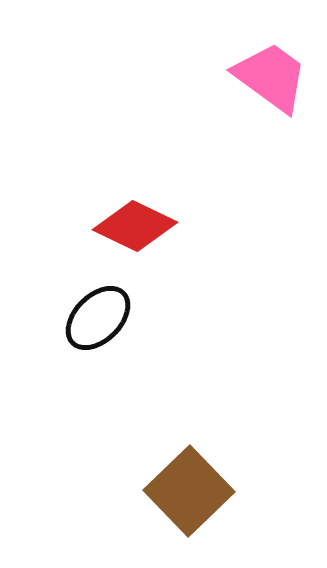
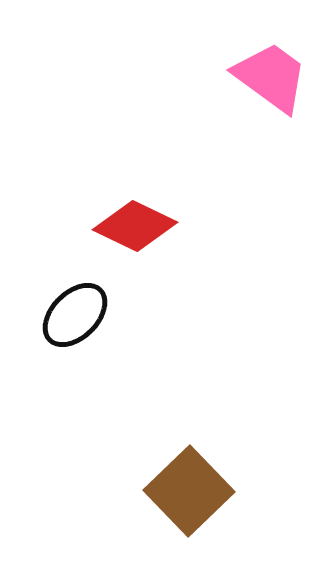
black ellipse: moved 23 px left, 3 px up
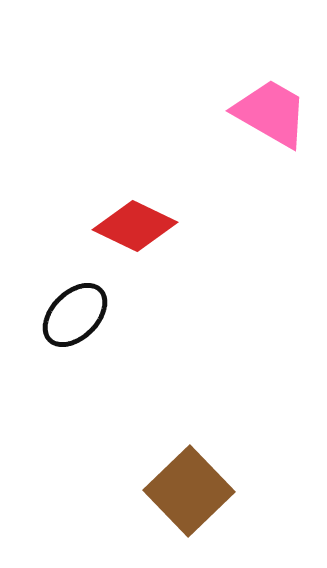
pink trapezoid: moved 36 px down; rotated 6 degrees counterclockwise
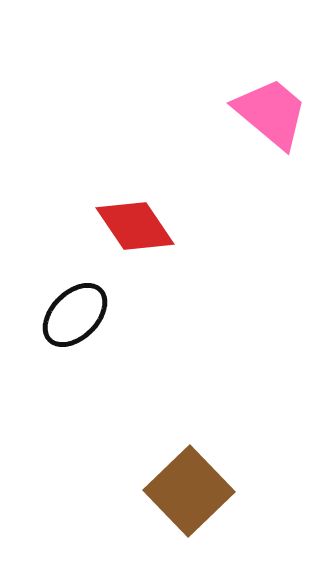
pink trapezoid: rotated 10 degrees clockwise
red diamond: rotated 30 degrees clockwise
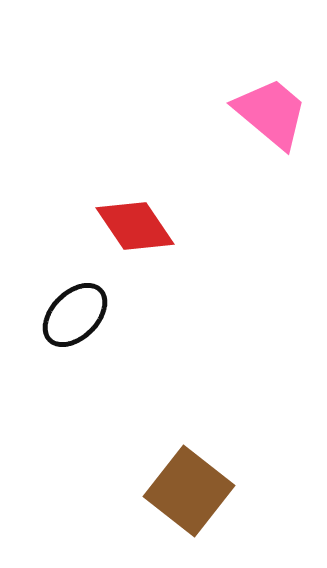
brown square: rotated 8 degrees counterclockwise
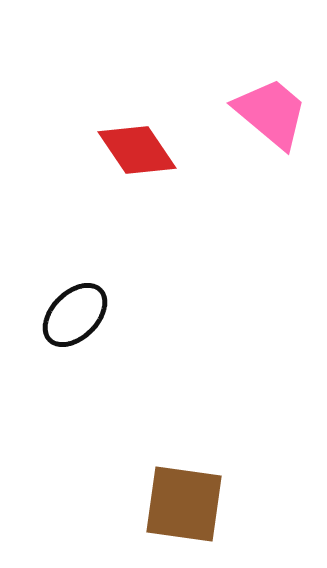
red diamond: moved 2 px right, 76 px up
brown square: moved 5 px left, 13 px down; rotated 30 degrees counterclockwise
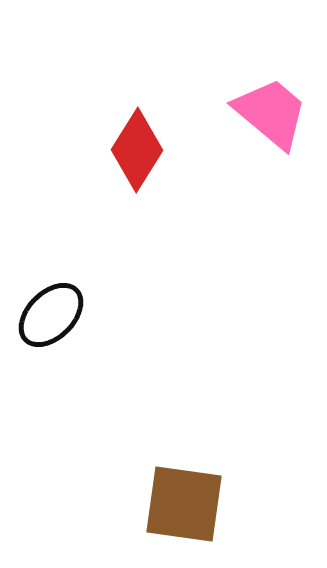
red diamond: rotated 66 degrees clockwise
black ellipse: moved 24 px left
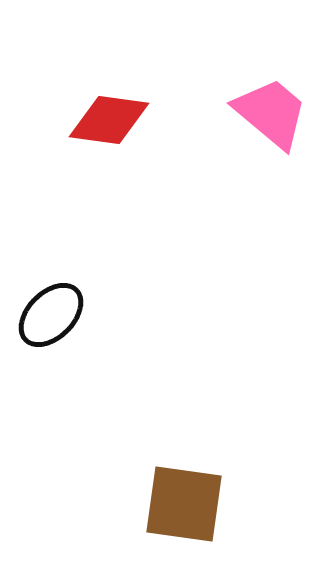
red diamond: moved 28 px left, 30 px up; rotated 66 degrees clockwise
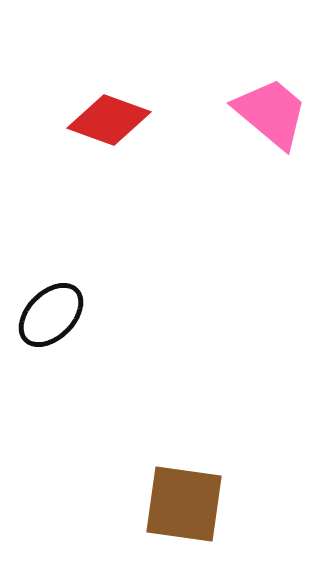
red diamond: rotated 12 degrees clockwise
